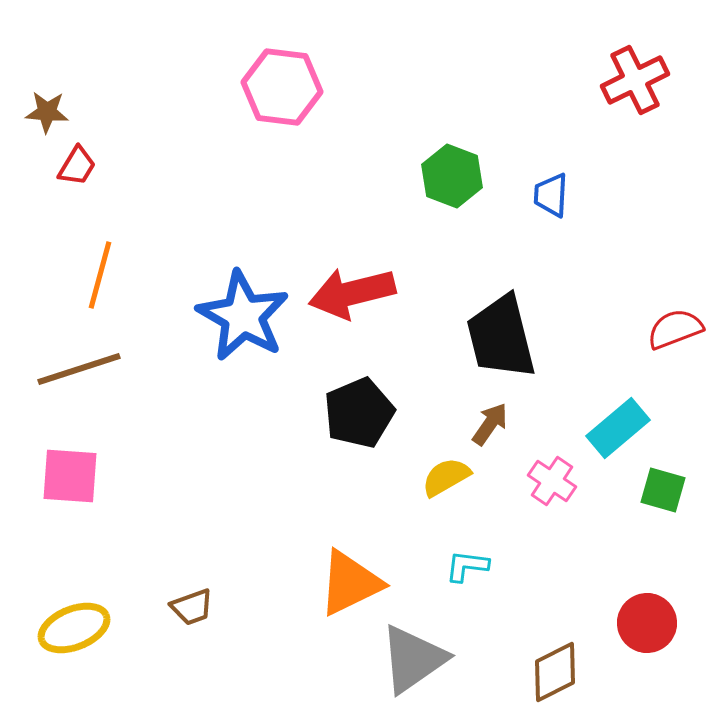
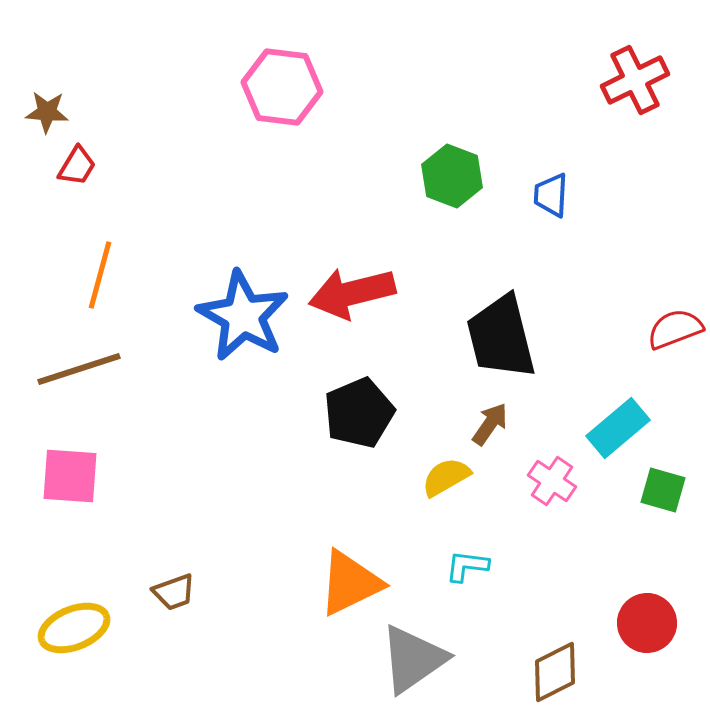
brown trapezoid: moved 18 px left, 15 px up
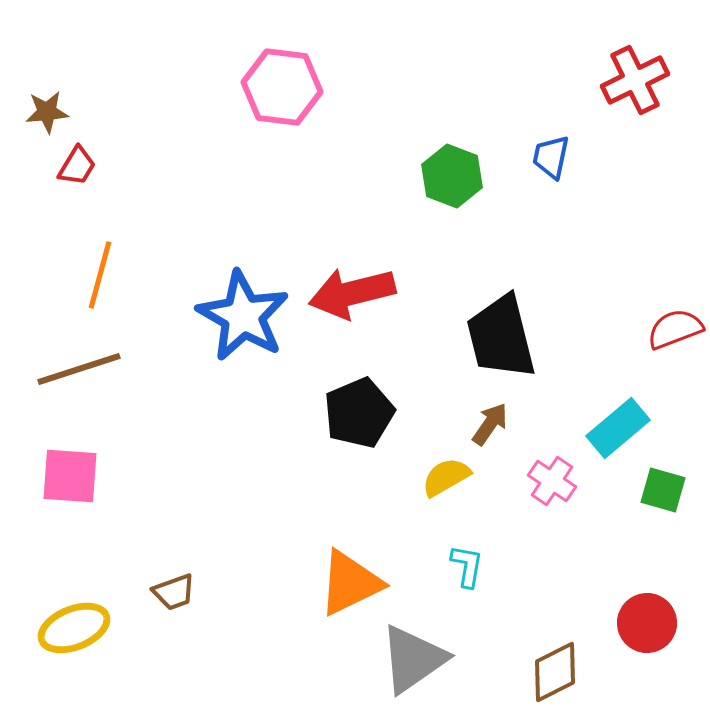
brown star: rotated 9 degrees counterclockwise
blue trapezoid: moved 38 px up; rotated 9 degrees clockwise
cyan L-shape: rotated 93 degrees clockwise
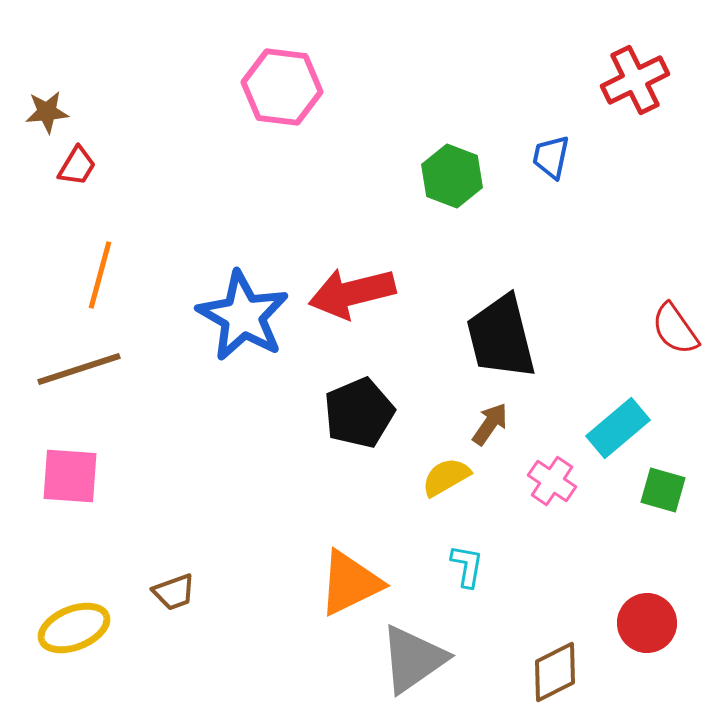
red semicircle: rotated 104 degrees counterclockwise
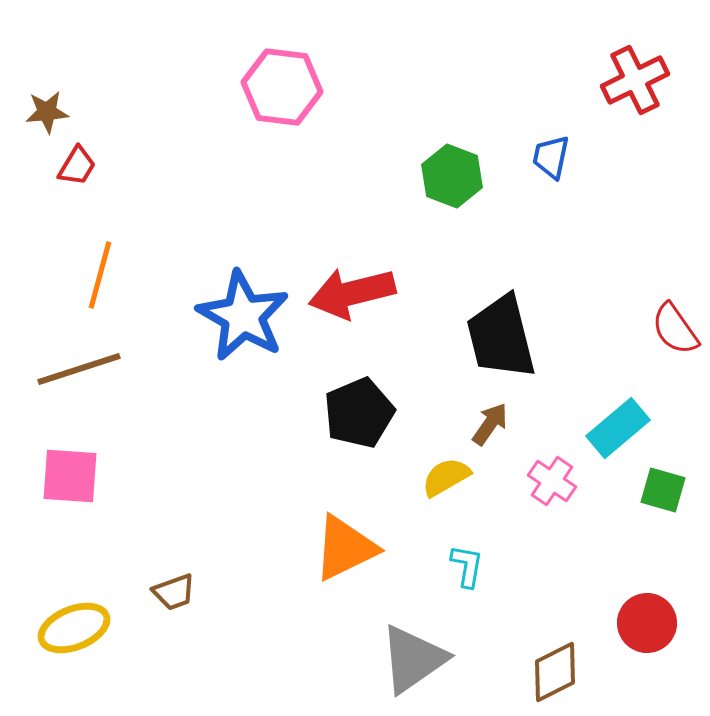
orange triangle: moved 5 px left, 35 px up
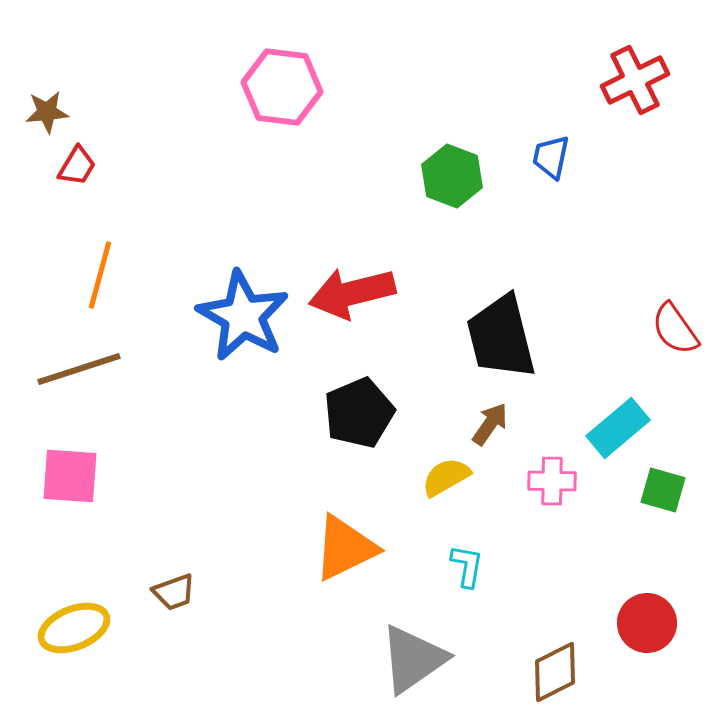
pink cross: rotated 33 degrees counterclockwise
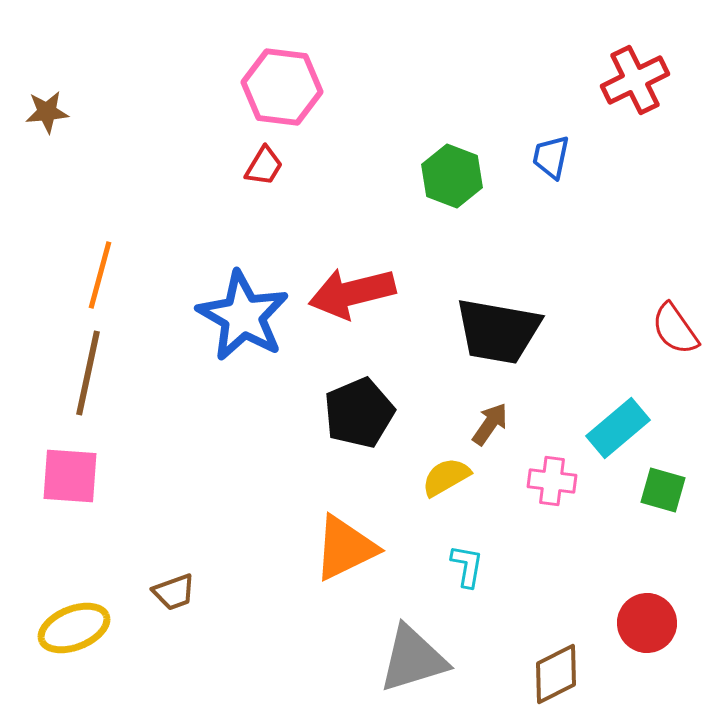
red trapezoid: moved 187 px right
black trapezoid: moved 3 px left, 6 px up; rotated 66 degrees counterclockwise
brown line: moved 9 px right, 4 px down; rotated 60 degrees counterclockwise
pink cross: rotated 6 degrees clockwise
gray triangle: rotated 18 degrees clockwise
brown diamond: moved 1 px right, 2 px down
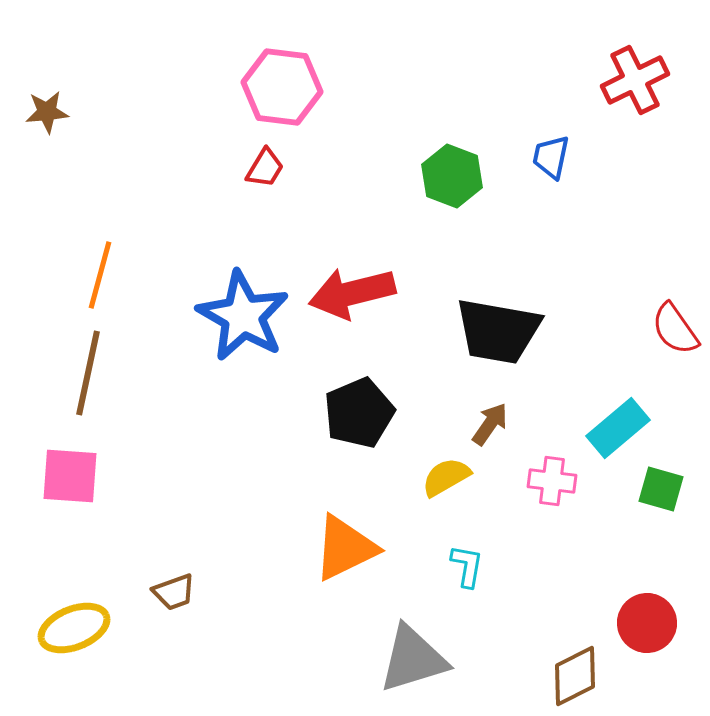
red trapezoid: moved 1 px right, 2 px down
green square: moved 2 px left, 1 px up
brown diamond: moved 19 px right, 2 px down
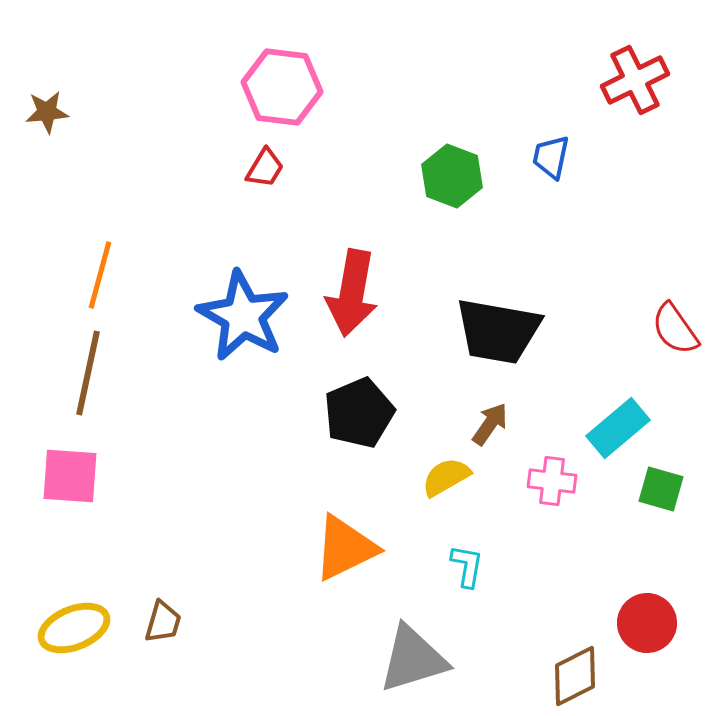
red arrow: rotated 66 degrees counterclockwise
brown trapezoid: moved 11 px left, 30 px down; rotated 54 degrees counterclockwise
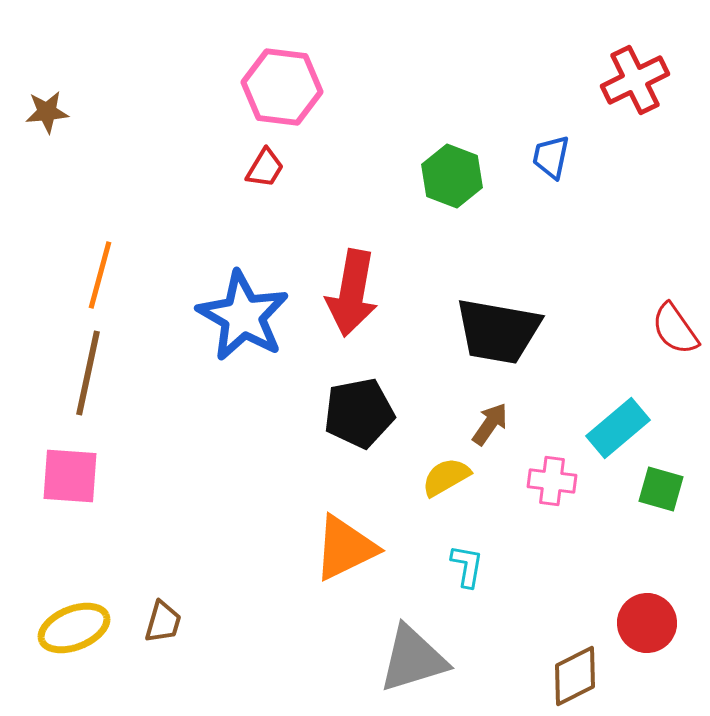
black pentagon: rotated 12 degrees clockwise
